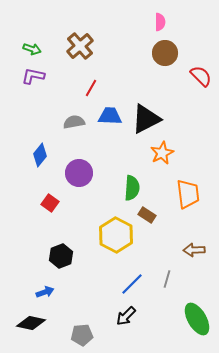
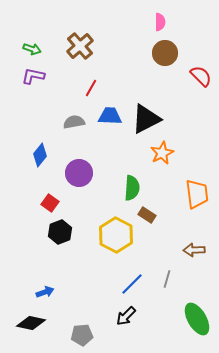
orange trapezoid: moved 9 px right
black hexagon: moved 1 px left, 24 px up
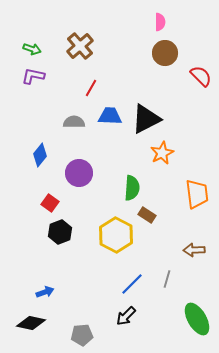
gray semicircle: rotated 10 degrees clockwise
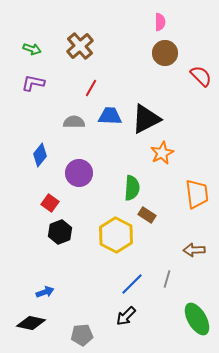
purple L-shape: moved 7 px down
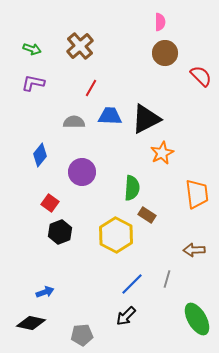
purple circle: moved 3 px right, 1 px up
